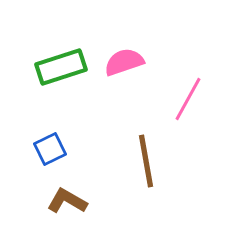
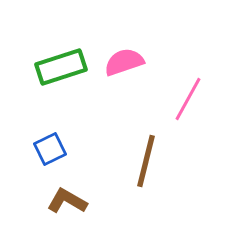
brown line: rotated 24 degrees clockwise
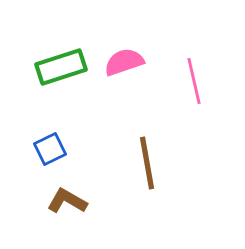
pink line: moved 6 px right, 18 px up; rotated 42 degrees counterclockwise
brown line: moved 1 px right, 2 px down; rotated 24 degrees counterclockwise
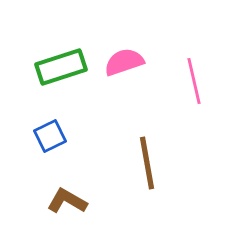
blue square: moved 13 px up
